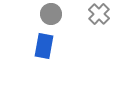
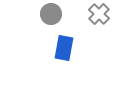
blue rectangle: moved 20 px right, 2 px down
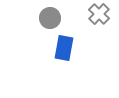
gray circle: moved 1 px left, 4 px down
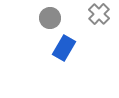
blue rectangle: rotated 20 degrees clockwise
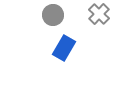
gray circle: moved 3 px right, 3 px up
